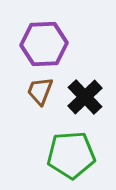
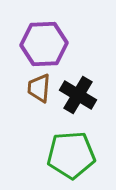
brown trapezoid: moved 1 px left, 3 px up; rotated 16 degrees counterclockwise
black cross: moved 7 px left, 2 px up; rotated 15 degrees counterclockwise
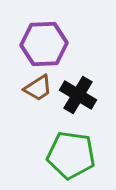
brown trapezoid: moved 1 px left; rotated 128 degrees counterclockwise
green pentagon: rotated 12 degrees clockwise
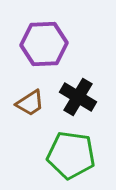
brown trapezoid: moved 8 px left, 15 px down
black cross: moved 2 px down
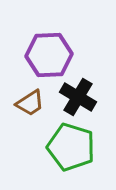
purple hexagon: moved 5 px right, 11 px down
green pentagon: moved 8 px up; rotated 9 degrees clockwise
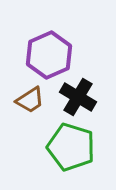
purple hexagon: rotated 21 degrees counterclockwise
brown trapezoid: moved 3 px up
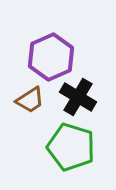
purple hexagon: moved 2 px right, 2 px down
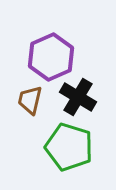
brown trapezoid: rotated 136 degrees clockwise
green pentagon: moved 2 px left
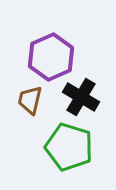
black cross: moved 3 px right
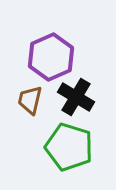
black cross: moved 5 px left
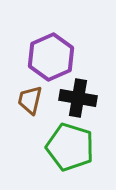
black cross: moved 2 px right, 1 px down; rotated 21 degrees counterclockwise
green pentagon: moved 1 px right
